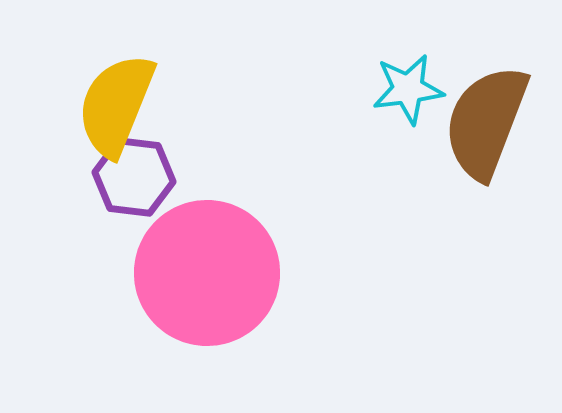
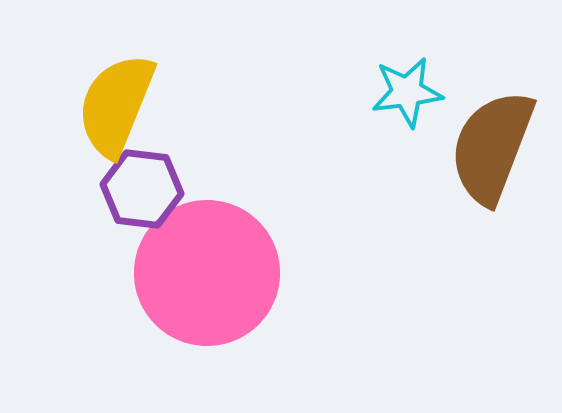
cyan star: moved 1 px left, 3 px down
brown semicircle: moved 6 px right, 25 px down
purple hexagon: moved 8 px right, 12 px down
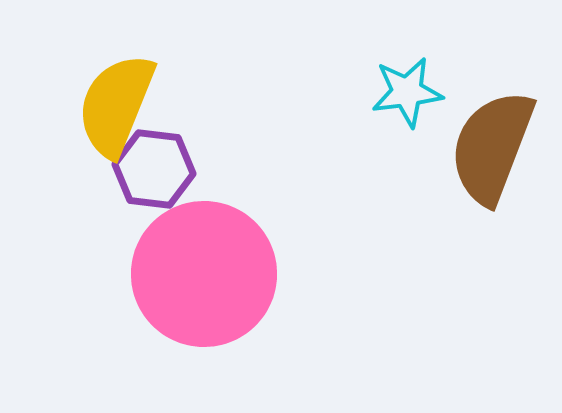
purple hexagon: moved 12 px right, 20 px up
pink circle: moved 3 px left, 1 px down
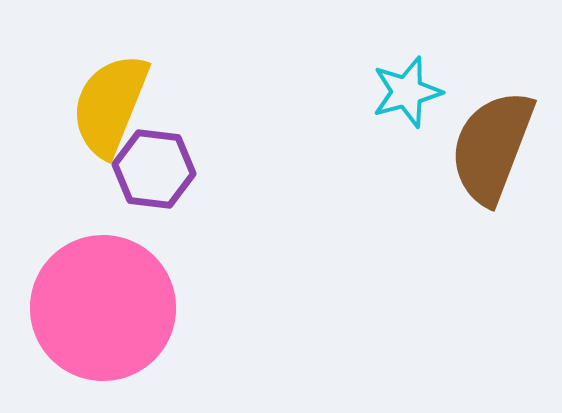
cyan star: rotated 8 degrees counterclockwise
yellow semicircle: moved 6 px left
pink circle: moved 101 px left, 34 px down
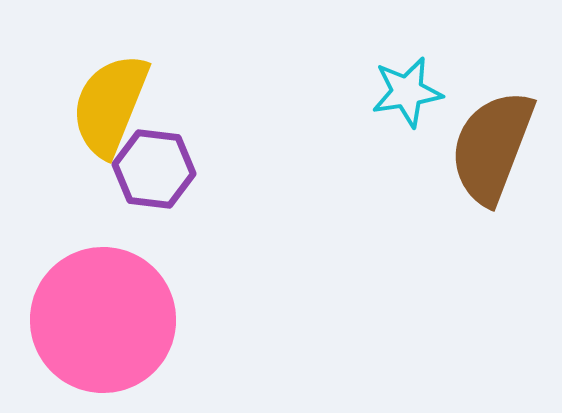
cyan star: rotated 6 degrees clockwise
pink circle: moved 12 px down
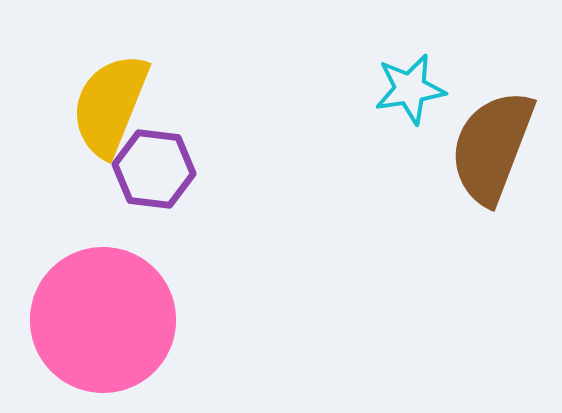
cyan star: moved 3 px right, 3 px up
